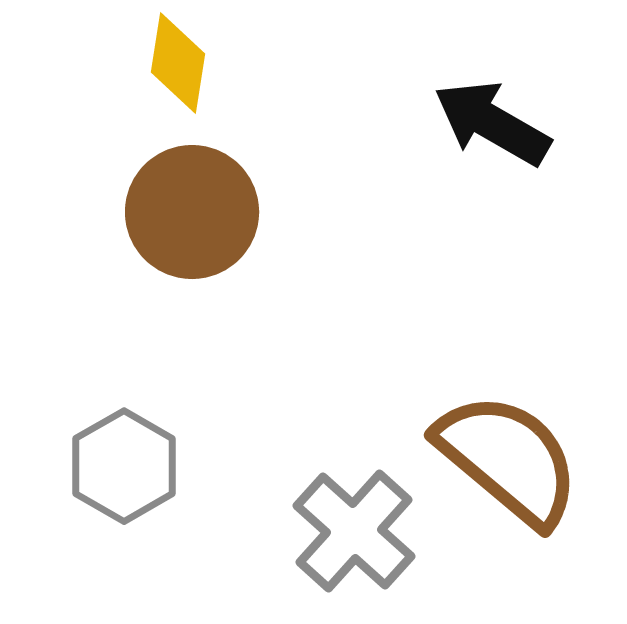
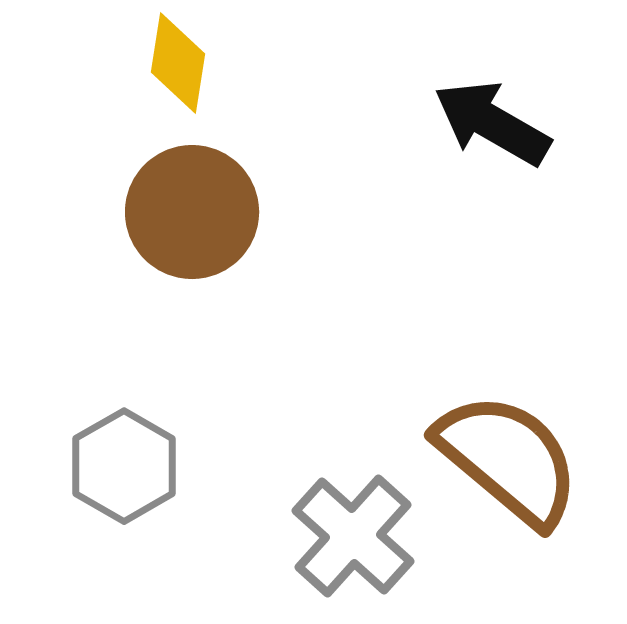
gray cross: moved 1 px left, 5 px down
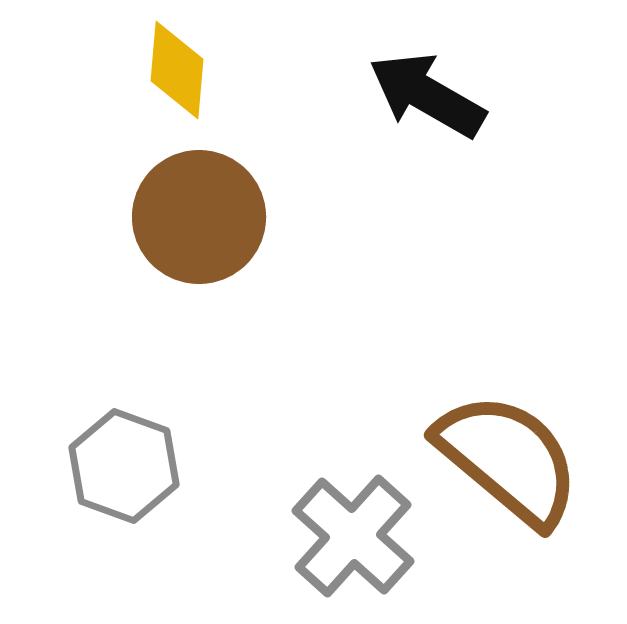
yellow diamond: moved 1 px left, 7 px down; rotated 4 degrees counterclockwise
black arrow: moved 65 px left, 28 px up
brown circle: moved 7 px right, 5 px down
gray hexagon: rotated 10 degrees counterclockwise
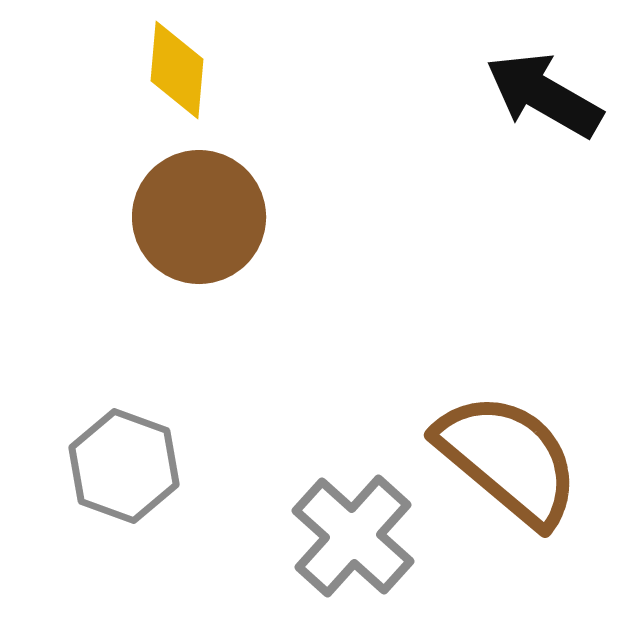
black arrow: moved 117 px right
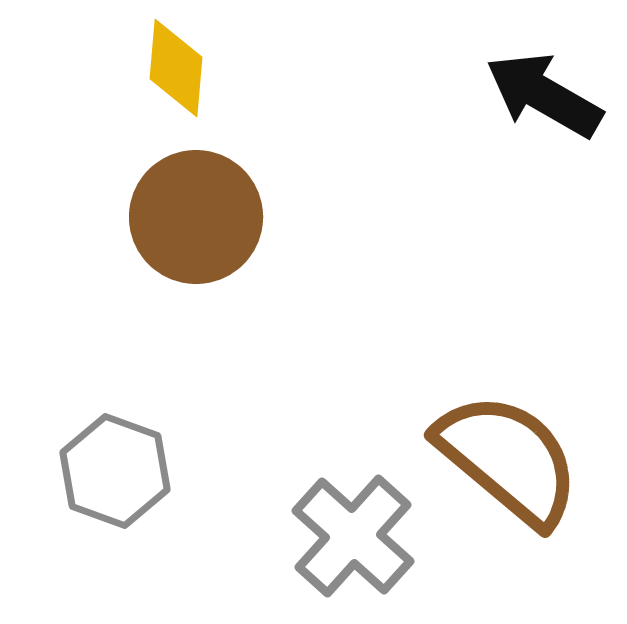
yellow diamond: moved 1 px left, 2 px up
brown circle: moved 3 px left
gray hexagon: moved 9 px left, 5 px down
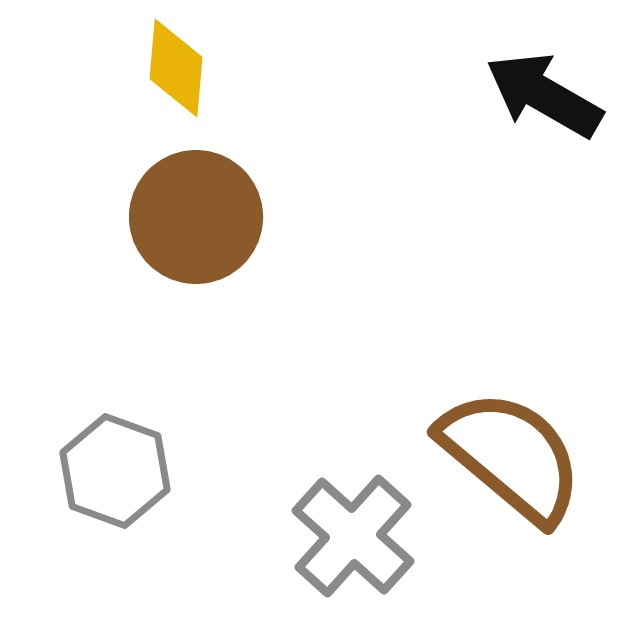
brown semicircle: moved 3 px right, 3 px up
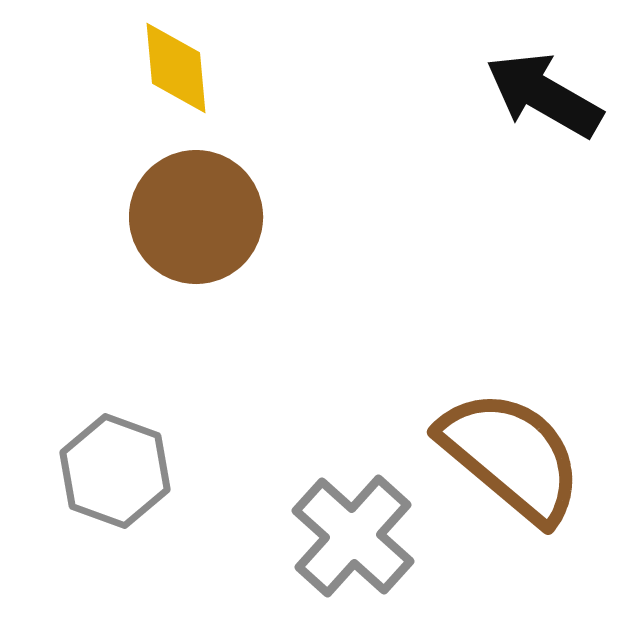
yellow diamond: rotated 10 degrees counterclockwise
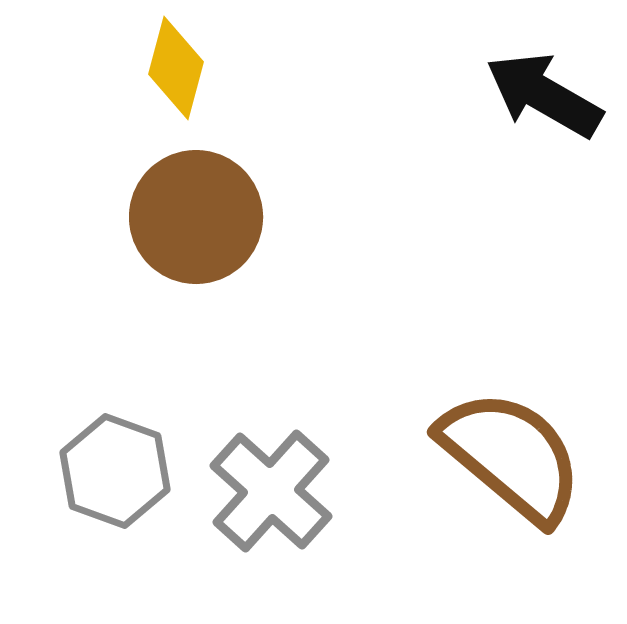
yellow diamond: rotated 20 degrees clockwise
gray cross: moved 82 px left, 45 px up
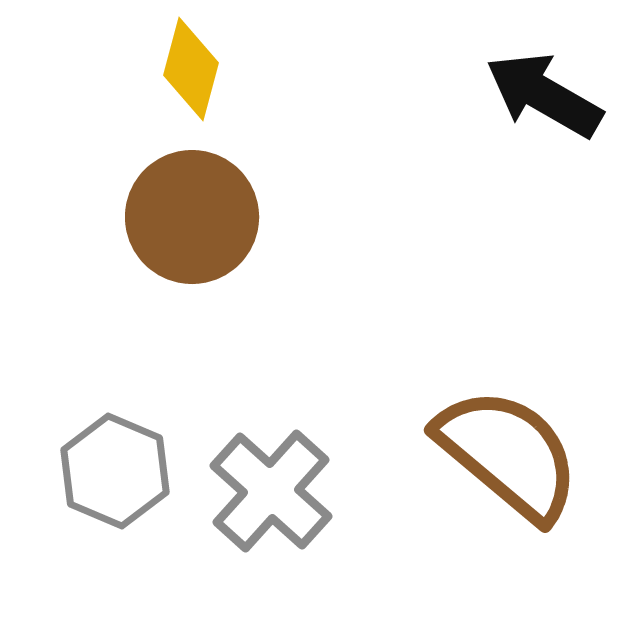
yellow diamond: moved 15 px right, 1 px down
brown circle: moved 4 px left
brown semicircle: moved 3 px left, 2 px up
gray hexagon: rotated 3 degrees clockwise
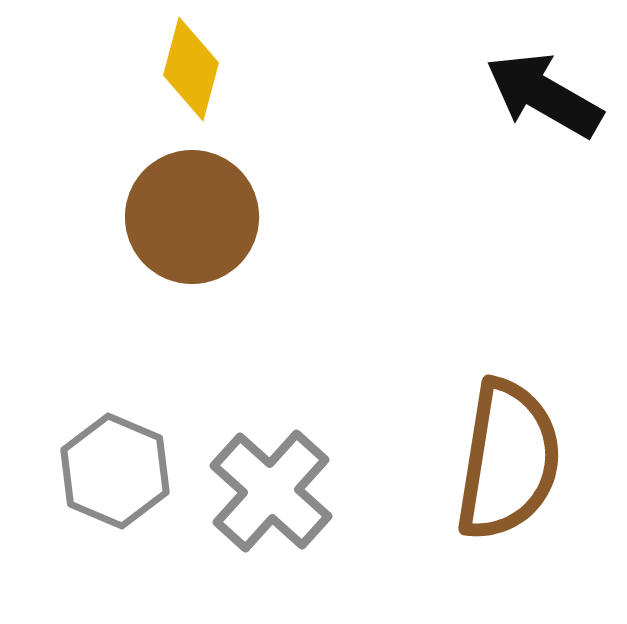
brown semicircle: moved 6 px down; rotated 59 degrees clockwise
